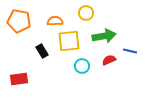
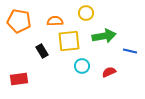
red semicircle: moved 12 px down
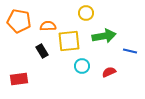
orange semicircle: moved 7 px left, 5 px down
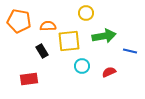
red rectangle: moved 10 px right
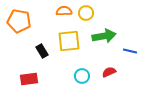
orange semicircle: moved 16 px right, 15 px up
cyan circle: moved 10 px down
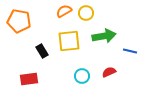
orange semicircle: rotated 28 degrees counterclockwise
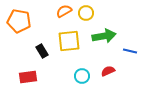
red semicircle: moved 1 px left, 1 px up
red rectangle: moved 1 px left, 2 px up
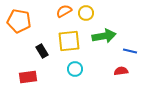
red semicircle: moved 13 px right; rotated 16 degrees clockwise
cyan circle: moved 7 px left, 7 px up
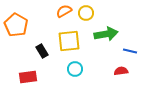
orange pentagon: moved 3 px left, 4 px down; rotated 20 degrees clockwise
green arrow: moved 2 px right, 2 px up
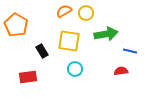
yellow square: rotated 15 degrees clockwise
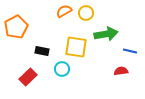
orange pentagon: moved 2 px down; rotated 15 degrees clockwise
yellow square: moved 7 px right, 6 px down
black rectangle: rotated 48 degrees counterclockwise
cyan circle: moved 13 px left
red rectangle: rotated 36 degrees counterclockwise
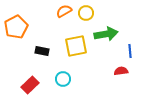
yellow square: moved 1 px up; rotated 20 degrees counterclockwise
blue line: rotated 72 degrees clockwise
cyan circle: moved 1 px right, 10 px down
red rectangle: moved 2 px right, 8 px down
